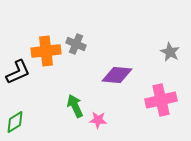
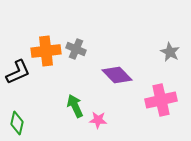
gray cross: moved 5 px down
purple diamond: rotated 40 degrees clockwise
green diamond: moved 2 px right, 1 px down; rotated 45 degrees counterclockwise
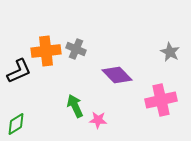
black L-shape: moved 1 px right, 1 px up
green diamond: moved 1 px left, 1 px down; rotated 45 degrees clockwise
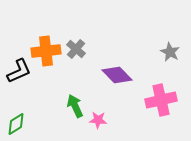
gray cross: rotated 18 degrees clockwise
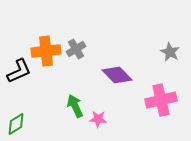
gray cross: rotated 18 degrees clockwise
pink star: moved 1 px up
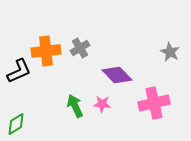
gray cross: moved 4 px right, 1 px up
pink cross: moved 7 px left, 3 px down
pink star: moved 4 px right, 15 px up
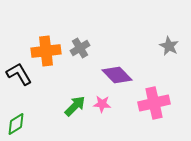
gray star: moved 1 px left, 6 px up
black L-shape: moved 3 px down; rotated 96 degrees counterclockwise
green arrow: rotated 70 degrees clockwise
